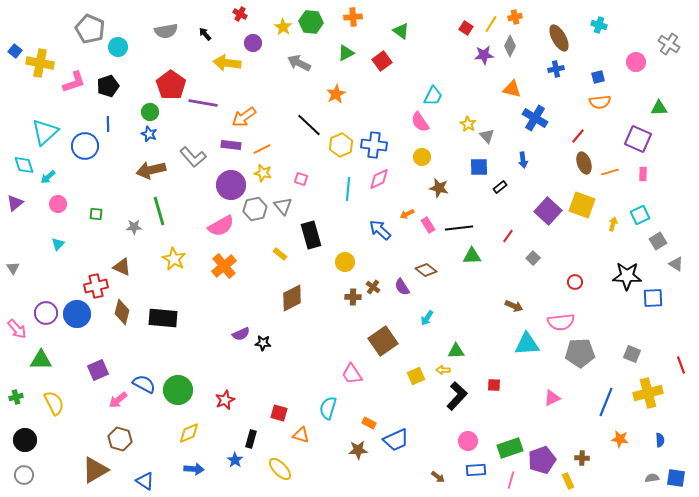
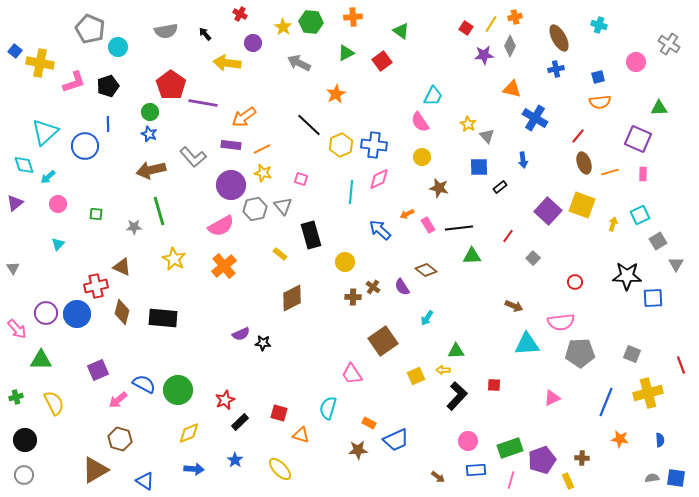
cyan line at (348, 189): moved 3 px right, 3 px down
gray triangle at (676, 264): rotated 28 degrees clockwise
black rectangle at (251, 439): moved 11 px left, 17 px up; rotated 30 degrees clockwise
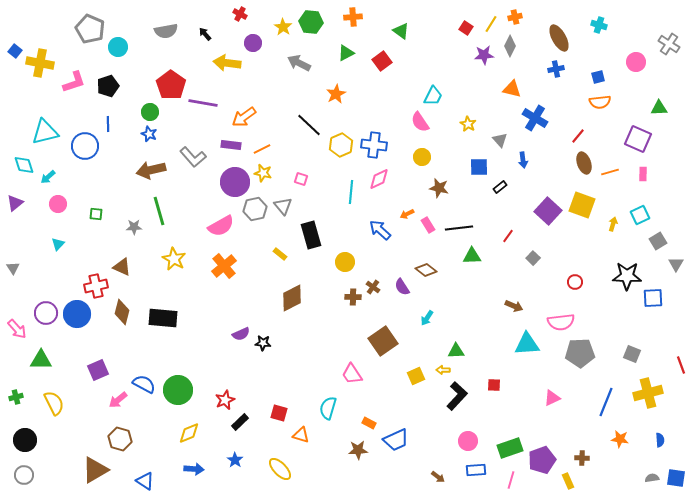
cyan triangle at (45, 132): rotated 28 degrees clockwise
gray triangle at (487, 136): moved 13 px right, 4 px down
purple circle at (231, 185): moved 4 px right, 3 px up
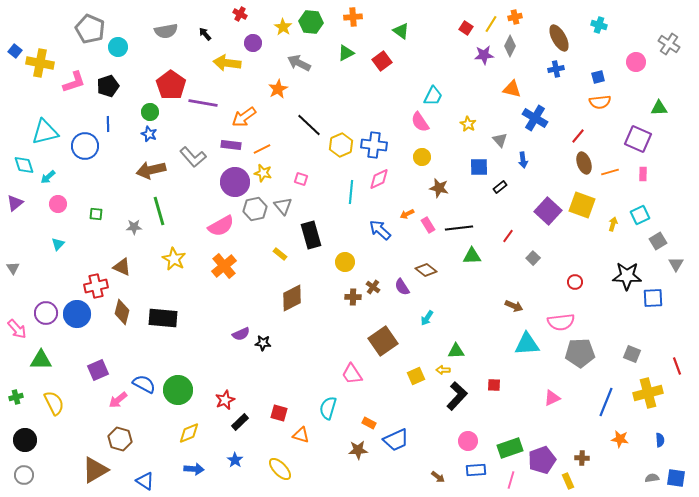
orange star at (336, 94): moved 58 px left, 5 px up
red line at (681, 365): moved 4 px left, 1 px down
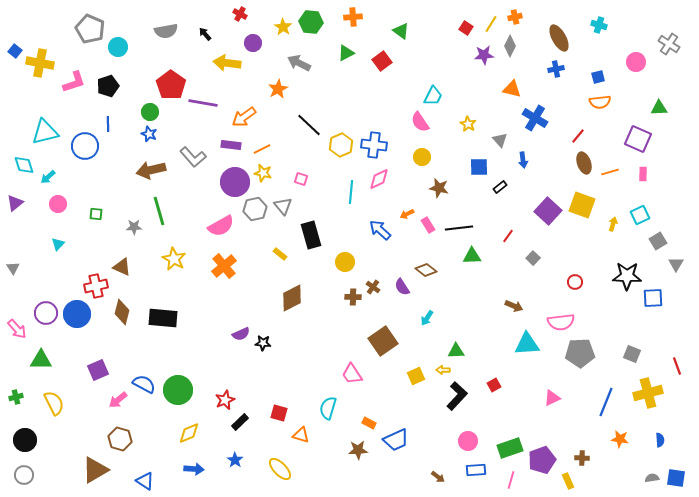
red square at (494, 385): rotated 32 degrees counterclockwise
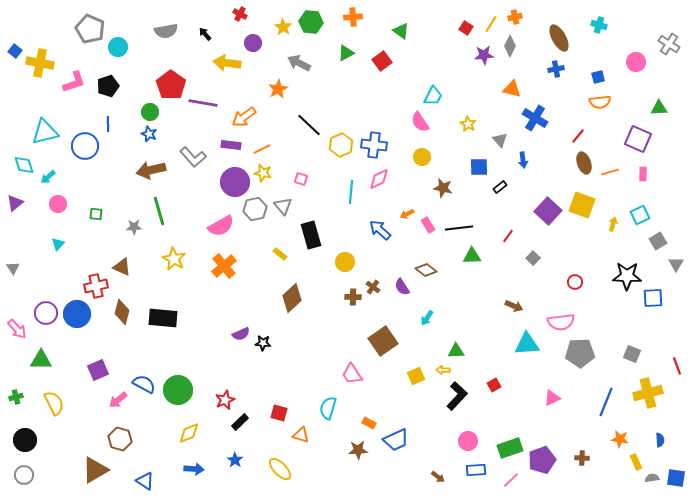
brown star at (439, 188): moved 4 px right
brown diamond at (292, 298): rotated 16 degrees counterclockwise
pink line at (511, 480): rotated 30 degrees clockwise
yellow rectangle at (568, 481): moved 68 px right, 19 px up
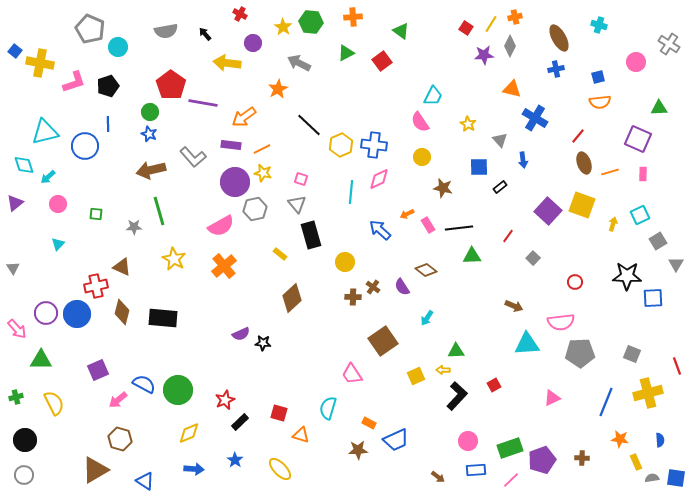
gray triangle at (283, 206): moved 14 px right, 2 px up
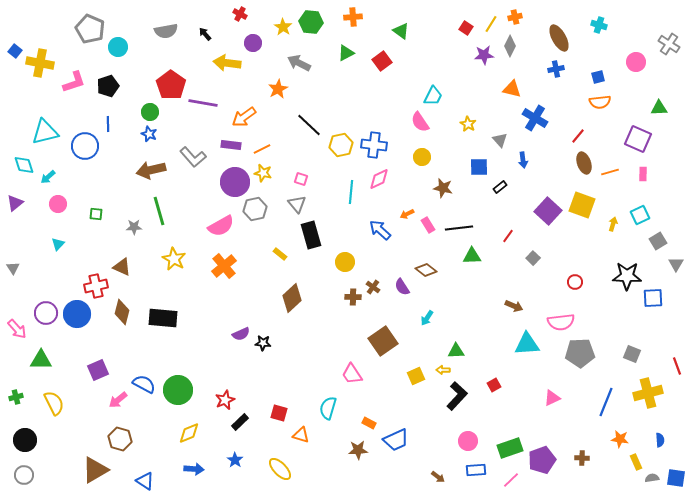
yellow hexagon at (341, 145): rotated 10 degrees clockwise
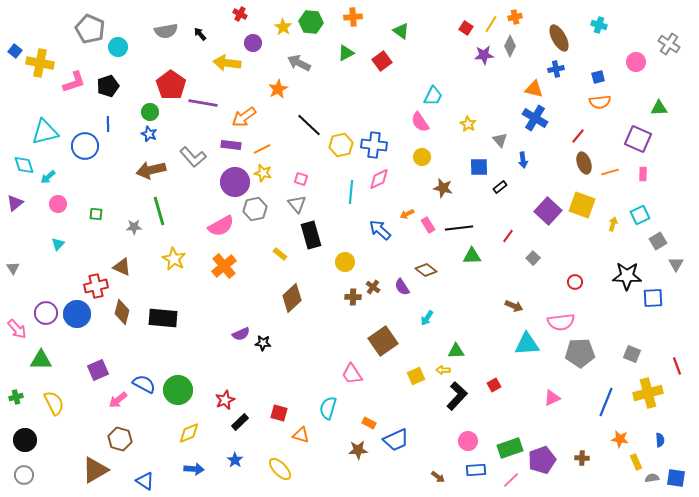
black arrow at (205, 34): moved 5 px left
orange triangle at (512, 89): moved 22 px right
